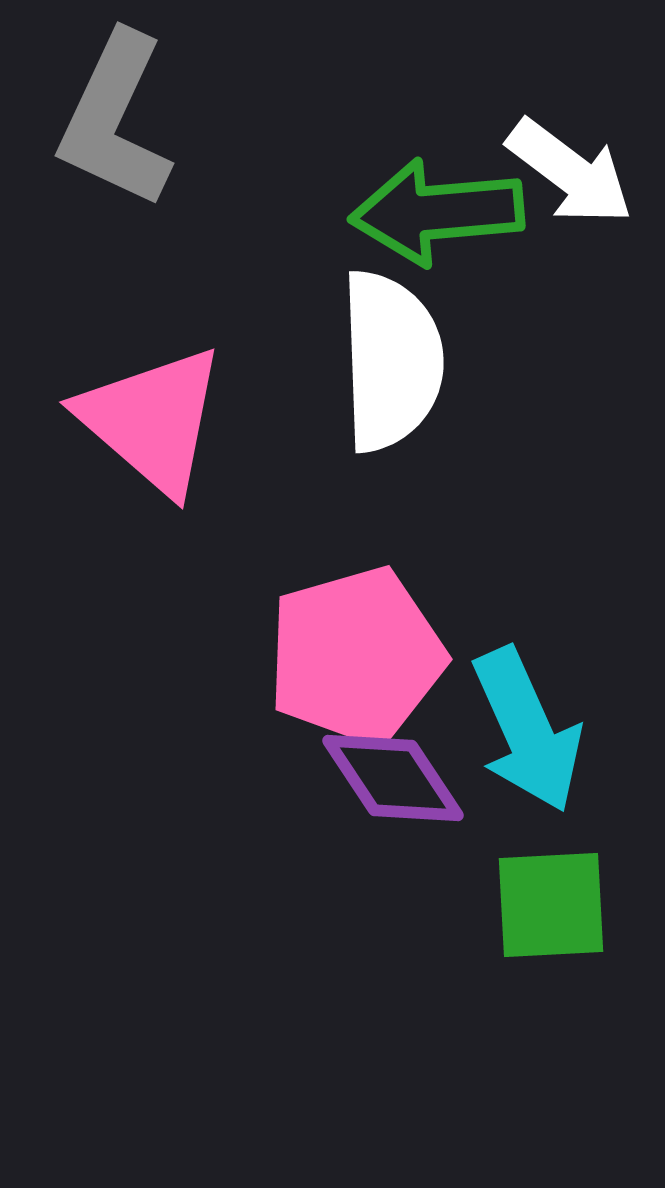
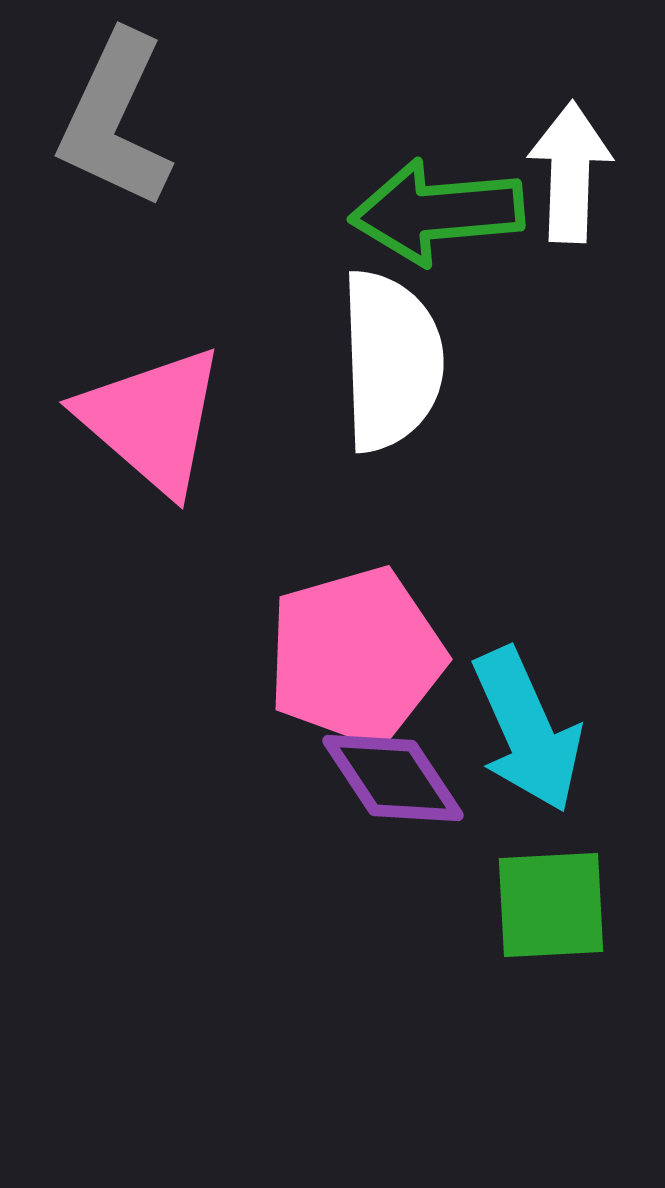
white arrow: rotated 125 degrees counterclockwise
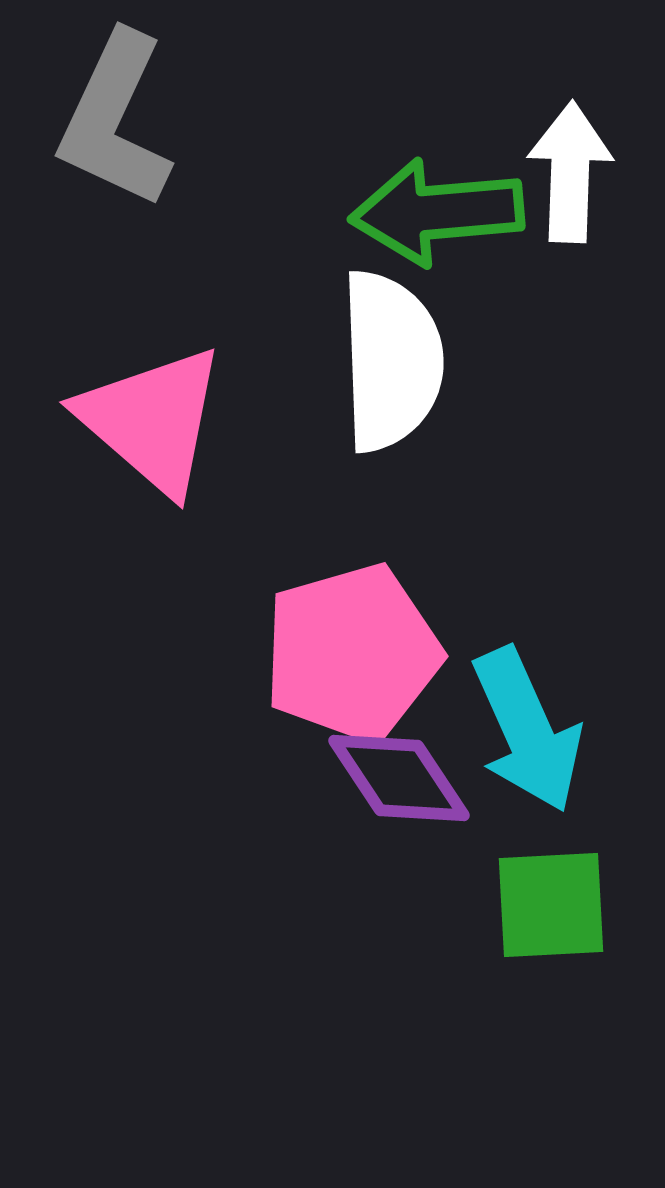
pink pentagon: moved 4 px left, 3 px up
purple diamond: moved 6 px right
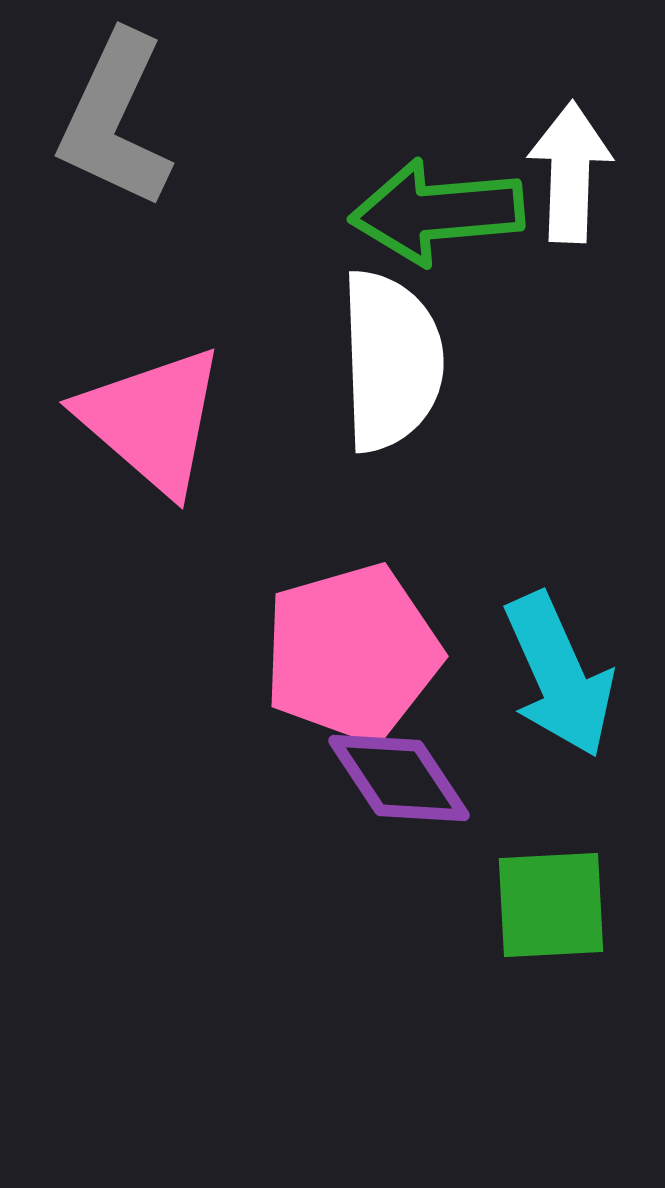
cyan arrow: moved 32 px right, 55 px up
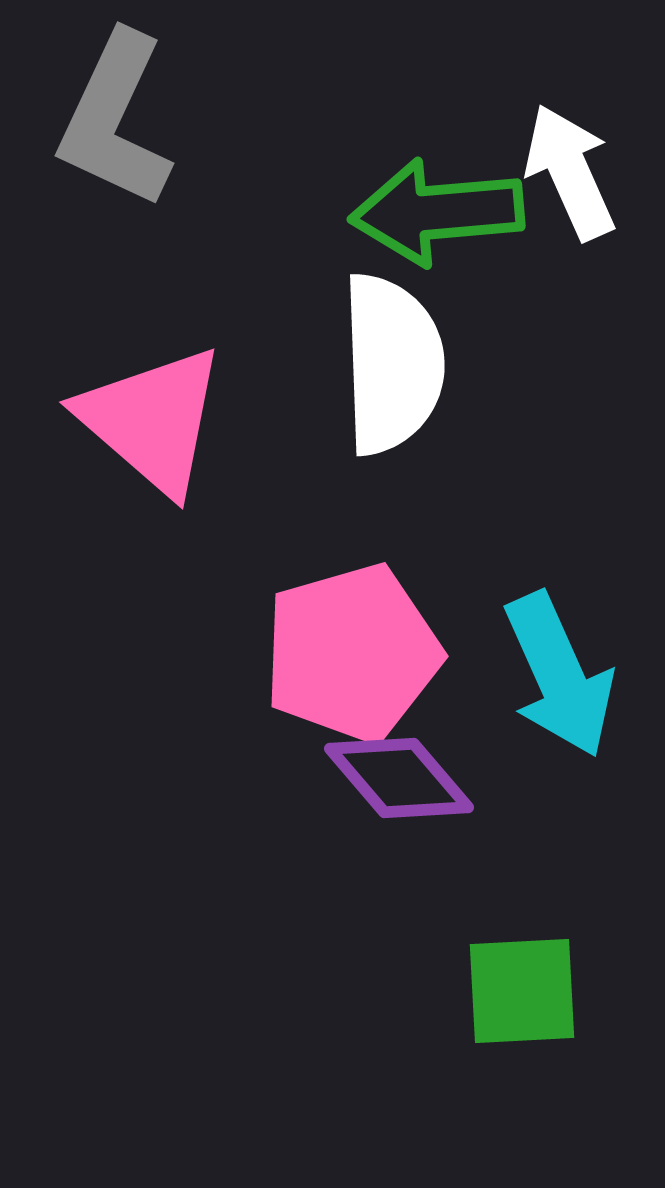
white arrow: rotated 26 degrees counterclockwise
white semicircle: moved 1 px right, 3 px down
purple diamond: rotated 7 degrees counterclockwise
green square: moved 29 px left, 86 px down
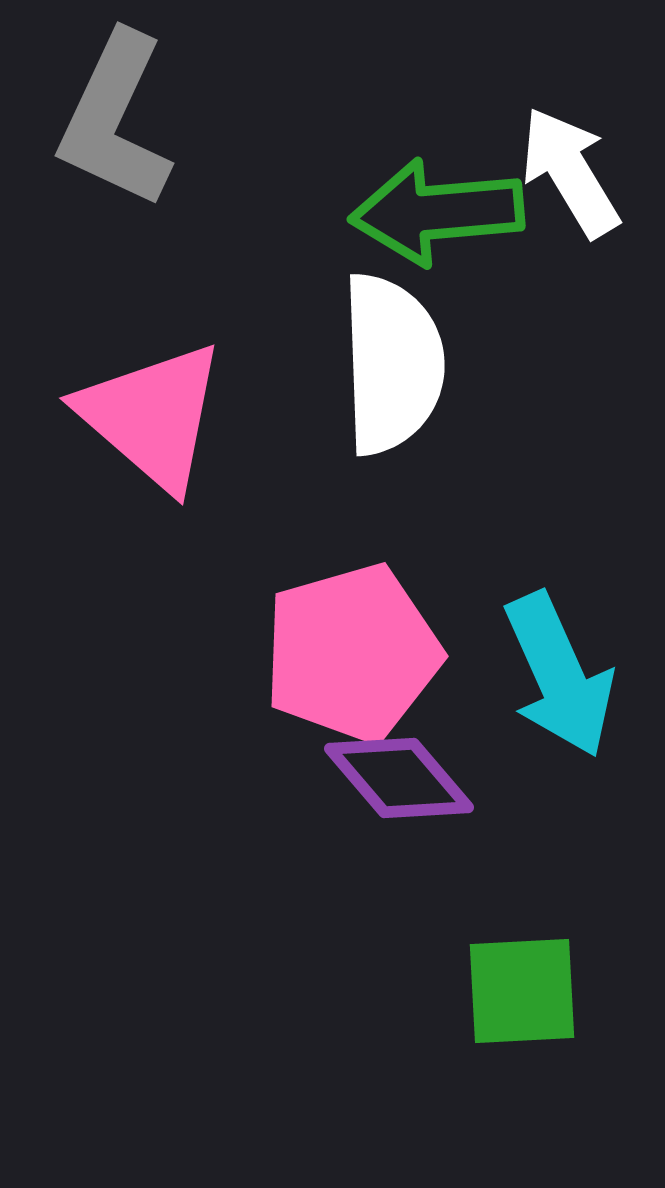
white arrow: rotated 7 degrees counterclockwise
pink triangle: moved 4 px up
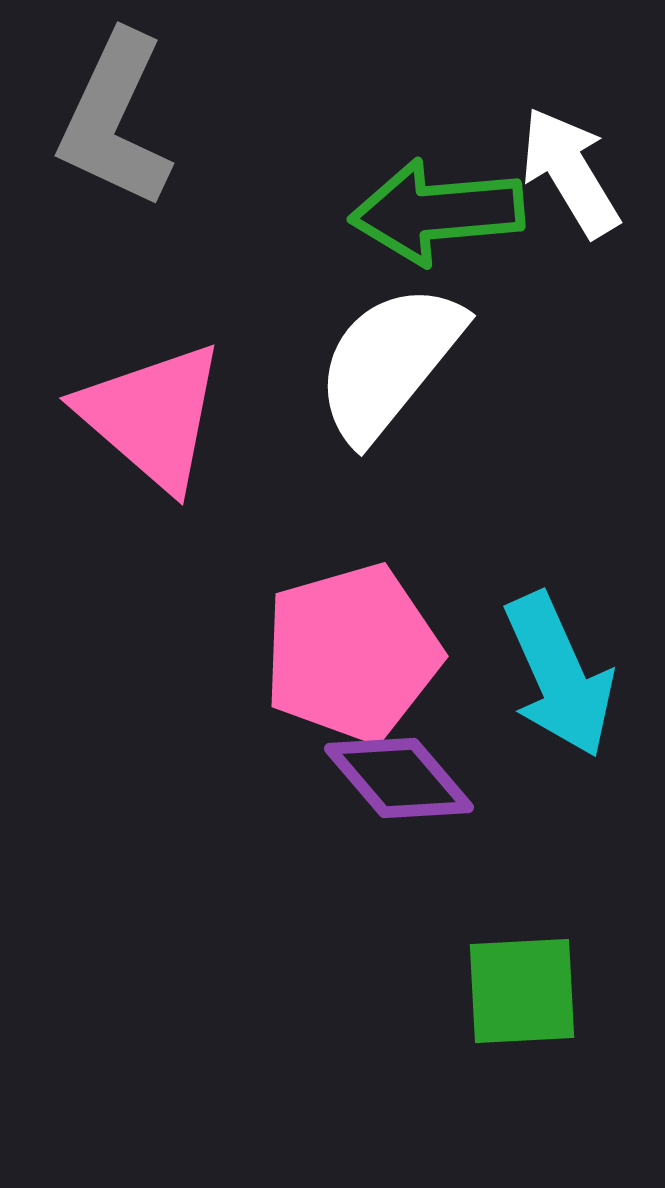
white semicircle: moved 3 px left, 2 px up; rotated 139 degrees counterclockwise
